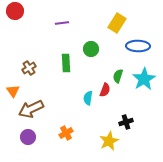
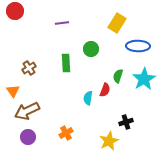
brown arrow: moved 4 px left, 2 px down
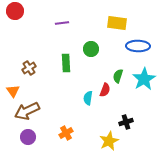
yellow rectangle: rotated 66 degrees clockwise
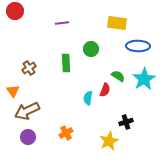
green semicircle: rotated 104 degrees clockwise
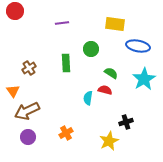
yellow rectangle: moved 2 px left, 1 px down
blue ellipse: rotated 10 degrees clockwise
green semicircle: moved 7 px left, 3 px up
red semicircle: rotated 96 degrees counterclockwise
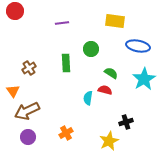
yellow rectangle: moved 3 px up
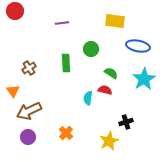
brown arrow: moved 2 px right
orange cross: rotated 16 degrees counterclockwise
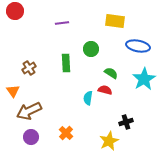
purple circle: moved 3 px right
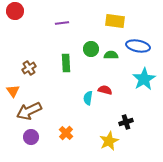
green semicircle: moved 18 px up; rotated 32 degrees counterclockwise
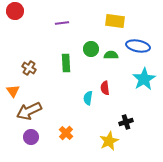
brown cross: rotated 24 degrees counterclockwise
red semicircle: moved 2 px up; rotated 112 degrees counterclockwise
